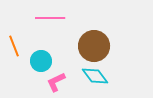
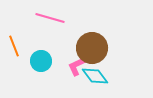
pink line: rotated 16 degrees clockwise
brown circle: moved 2 px left, 2 px down
pink L-shape: moved 21 px right, 16 px up
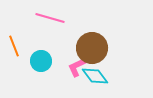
pink L-shape: moved 1 px down
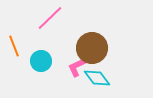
pink line: rotated 60 degrees counterclockwise
cyan diamond: moved 2 px right, 2 px down
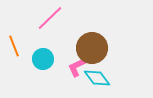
cyan circle: moved 2 px right, 2 px up
